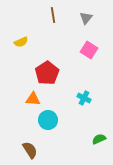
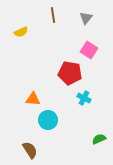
yellow semicircle: moved 10 px up
red pentagon: moved 23 px right; rotated 30 degrees counterclockwise
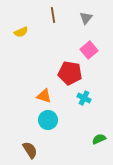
pink square: rotated 18 degrees clockwise
orange triangle: moved 11 px right, 3 px up; rotated 14 degrees clockwise
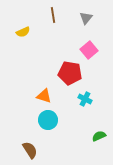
yellow semicircle: moved 2 px right
cyan cross: moved 1 px right, 1 px down
green semicircle: moved 3 px up
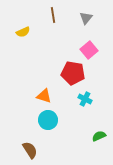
red pentagon: moved 3 px right
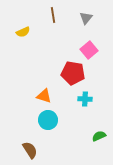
cyan cross: rotated 24 degrees counterclockwise
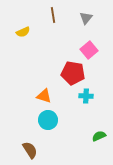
cyan cross: moved 1 px right, 3 px up
